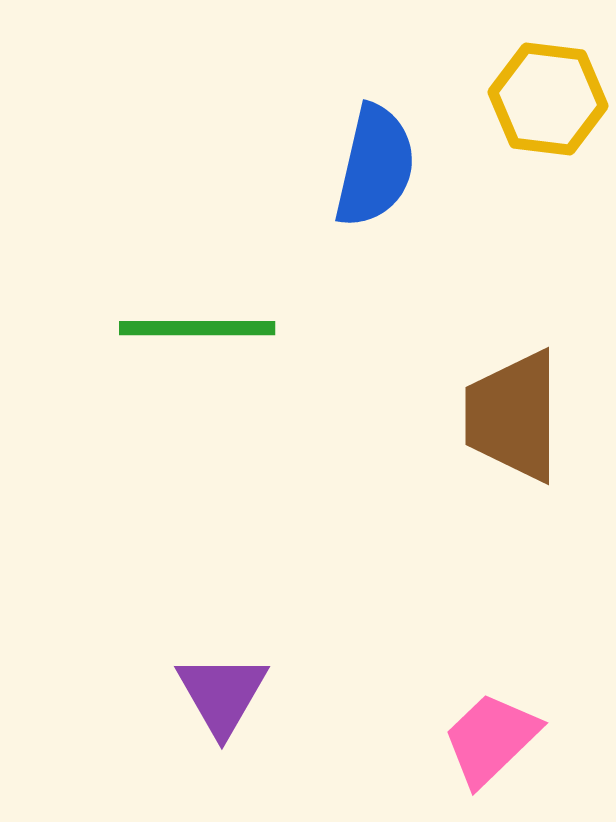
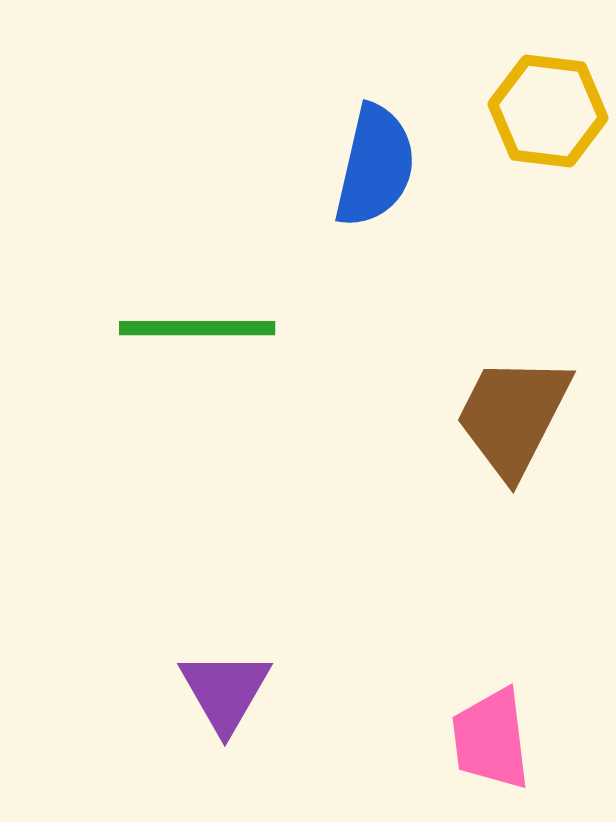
yellow hexagon: moved 12 px down
brown trapezoid: rotated 27 degrees clockwise
purple triangle: moved 3 px right, 3 px up
pink trapezoid: rotated 53 degrees counterclockwise
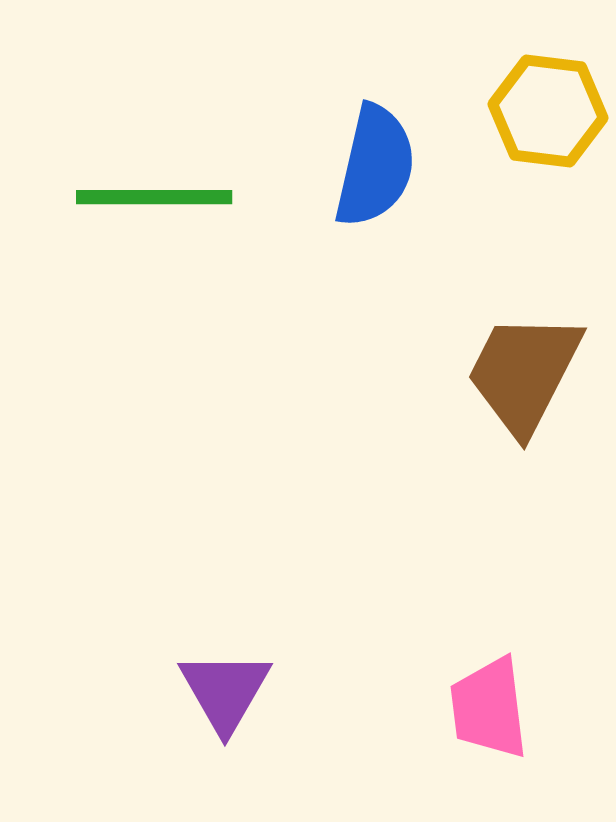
green line: moved 43 px left, 131 px up
brown trapezoid: moved 11 px right, 43 px up
pink trapezoid: moved 2 px left, 31 px up
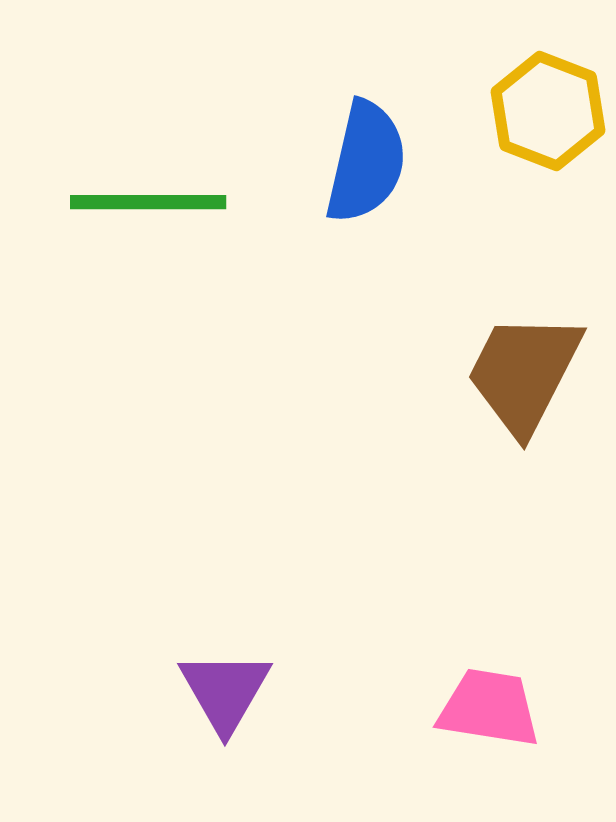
yellow hexagon: rotated 14 degrees clockwise
blue semicircle: moved 9 px left, 4 px up
green line: moved 6 px left, 5 px down
pink trapezoid: rotated 106 degrees clockwise
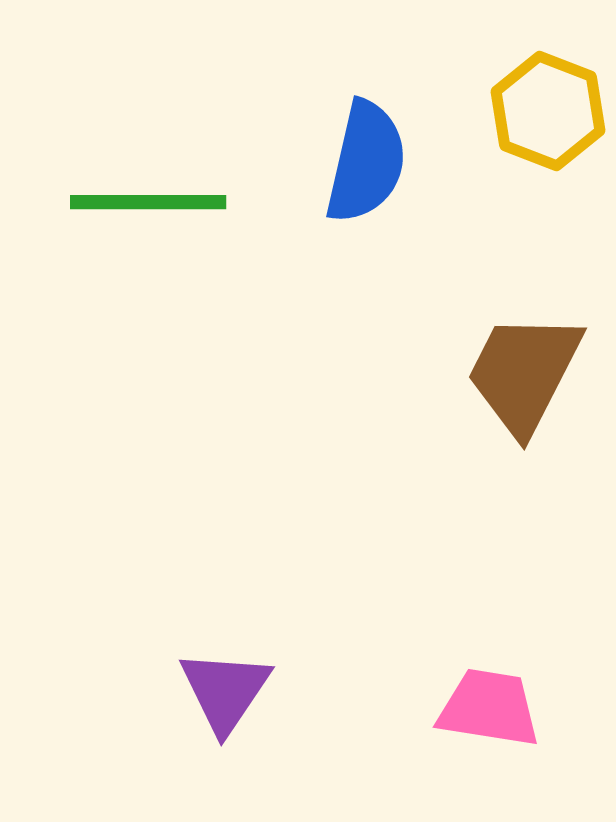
purple triangle: rotated 4 degrees clockwise
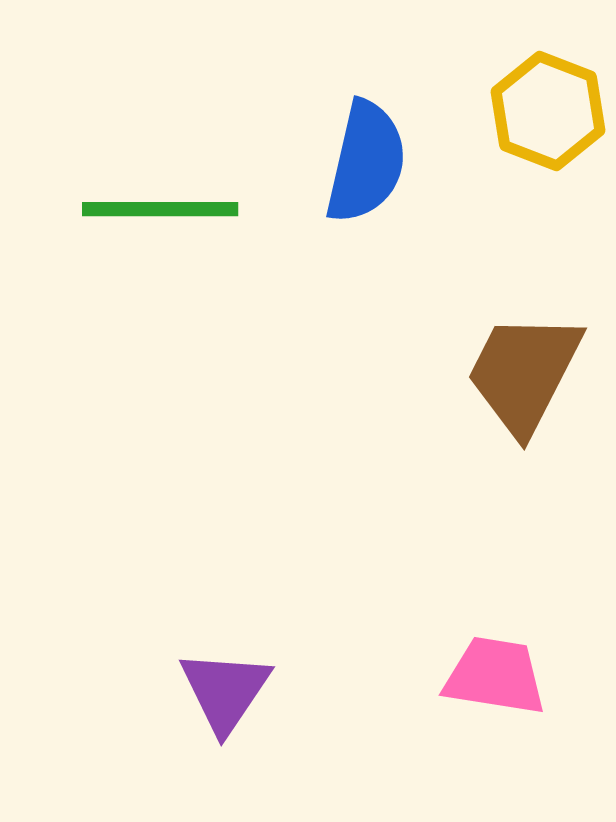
green line: moved 12 px right, 7 px down
pink trapezoid: moved 6 px right, 32 px up
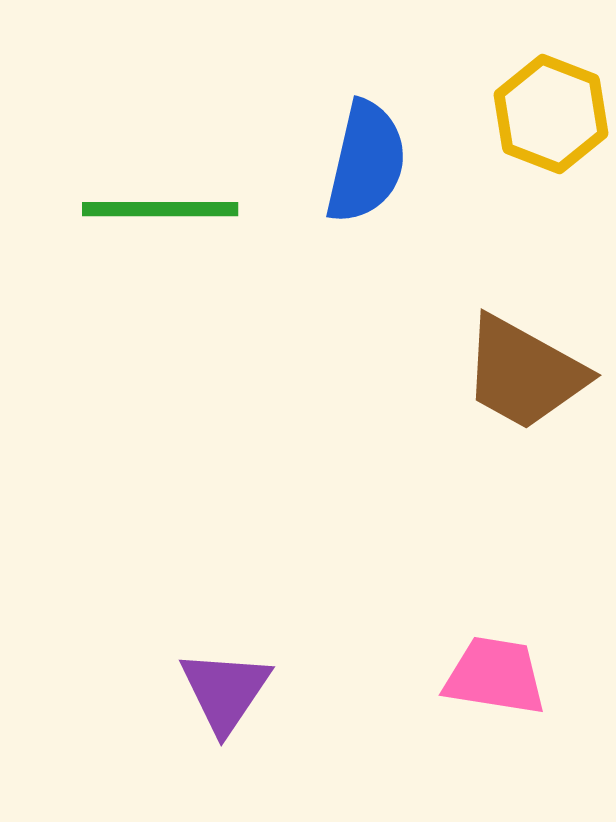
yellow hexagon: moved 3 px right, 3 px down
brown trapezoid: rotated 88 degrees counterclockwise
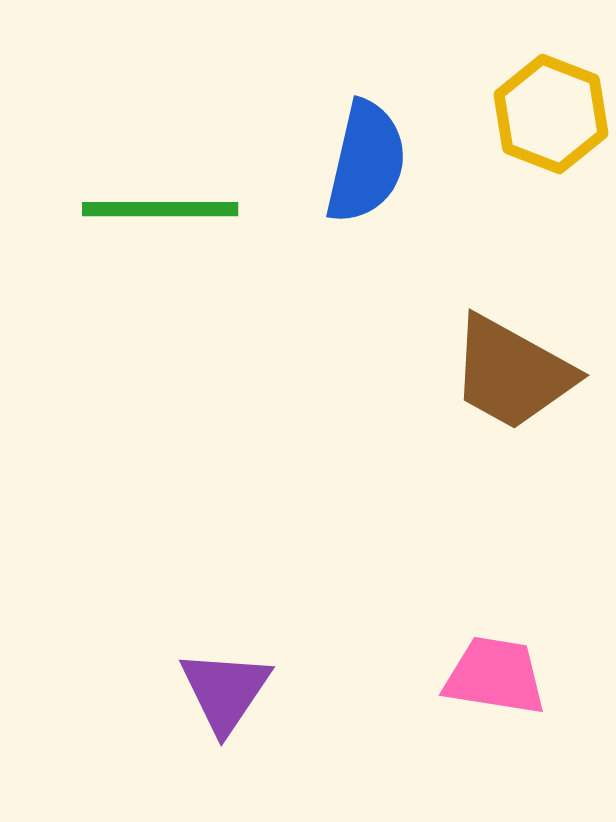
brown trapezoid: moved 12 px left
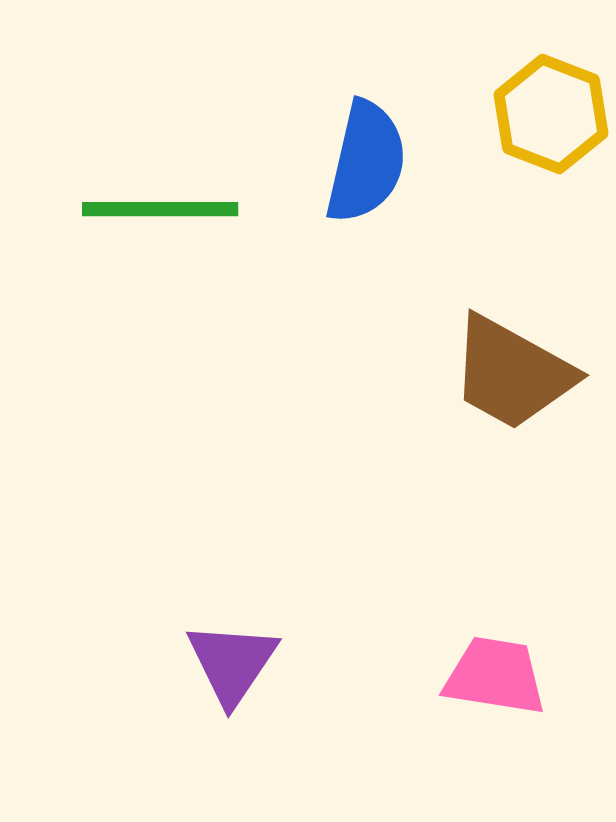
purple triangle: moved 7 px right, 28 px up
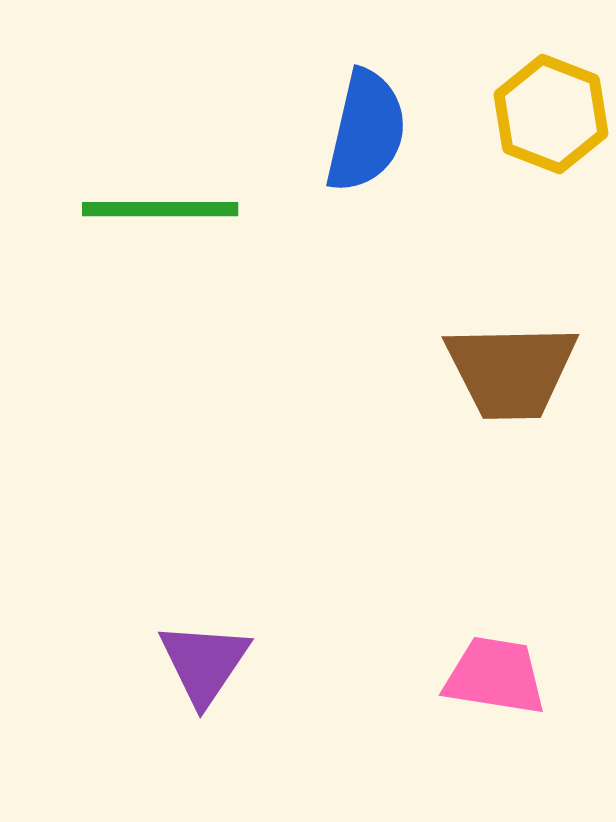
blue semicircle: moved 31 px up
brown trapezoid: moved 1 px left, 2 px up; rotated 30 degrees counterclockwise
purple triangle: moved 28 px left
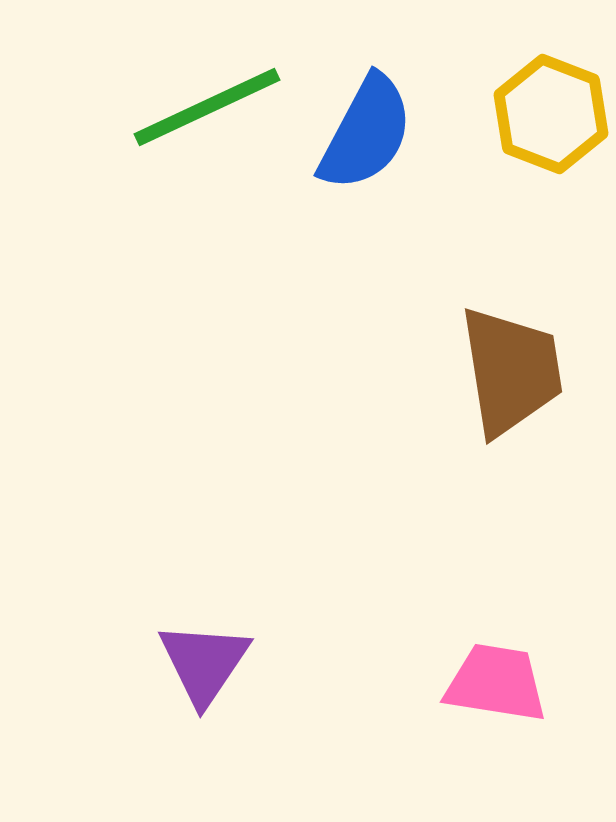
blue semicircle: moved 2 px down; rotated 15 degrees clockwise
green line: moved 47 px right, 102 px up; rotated 25 degrees counterclockwise
brown trapezoid: rotated 98 degrees counterclockwise
pink trapezoid: moved 1 px right, 7 px down
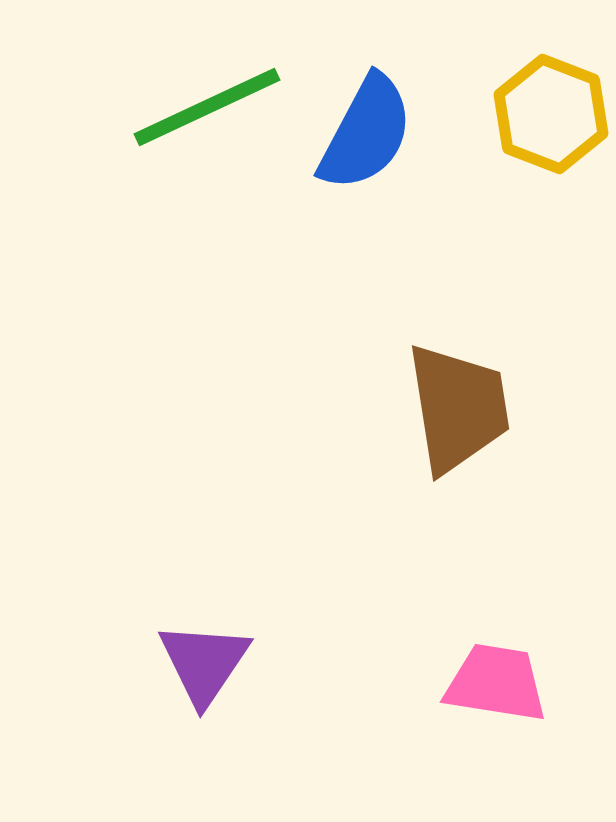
brown trapezoid: moved 53 px left, 37 px down
